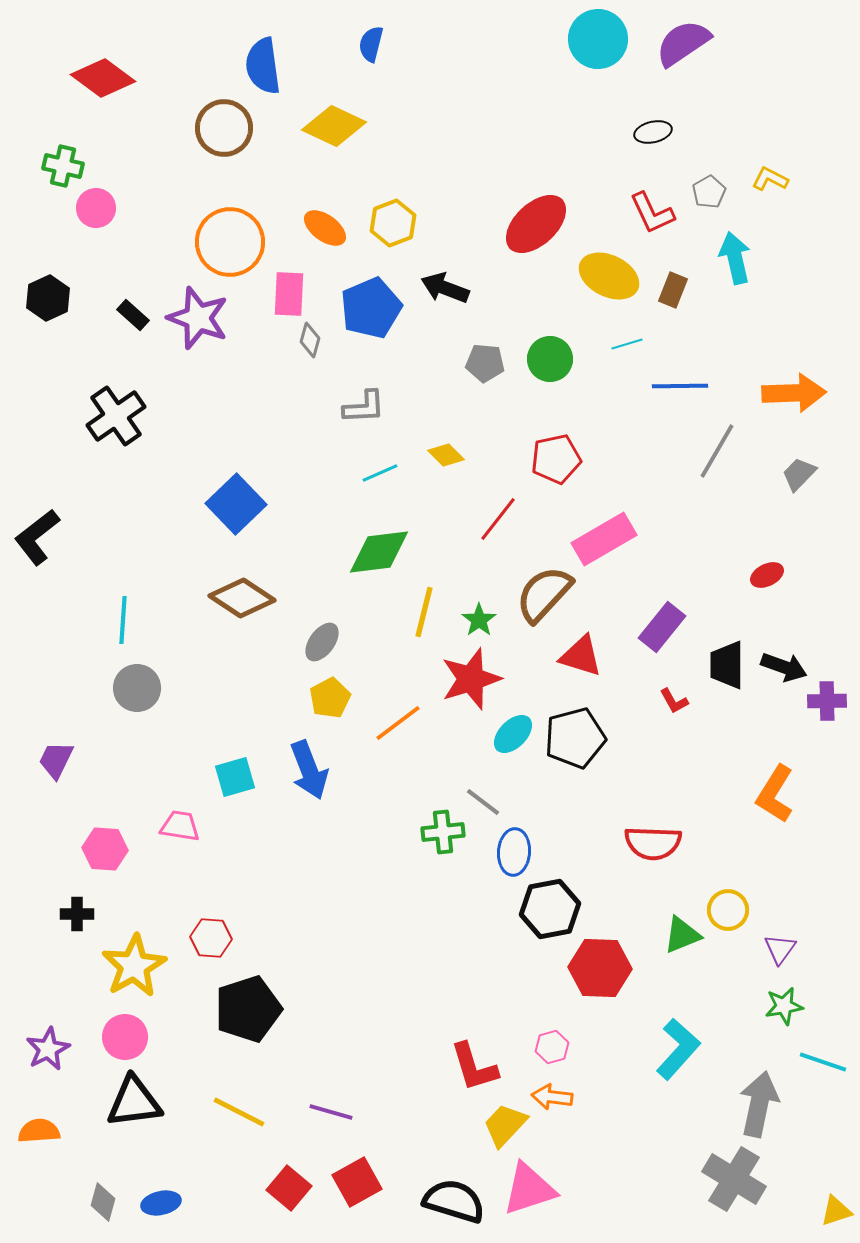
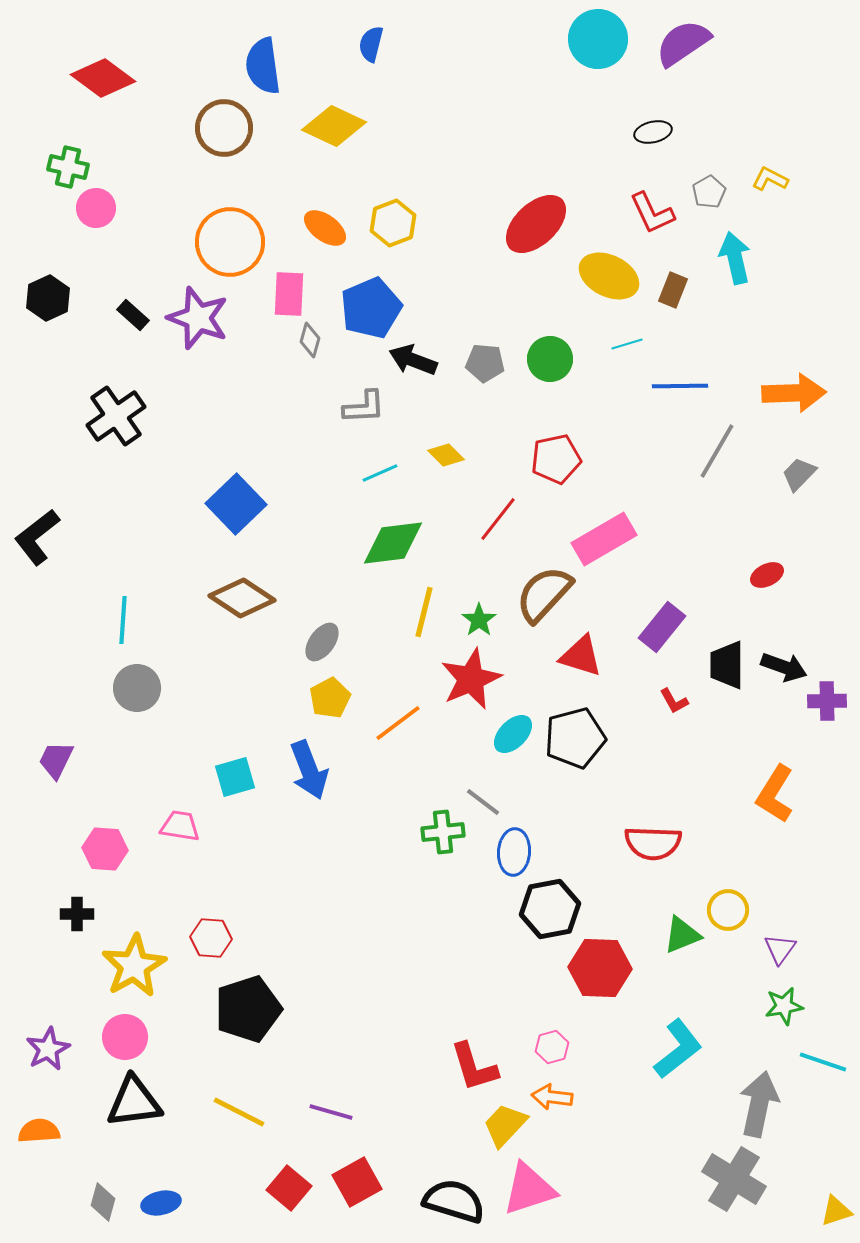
green cross at (63, 166): moved 5 px right, 1 px down
black arrow at (445, 288): moved 32 px left, 72 px down
green diamond at (379, 552): moved 14 px right, 9 px up
red star at (471, 679): rotated 6 degrees counterclockwise
cyan L-shape at (678, 1049): rotated 10 degrees clockwise
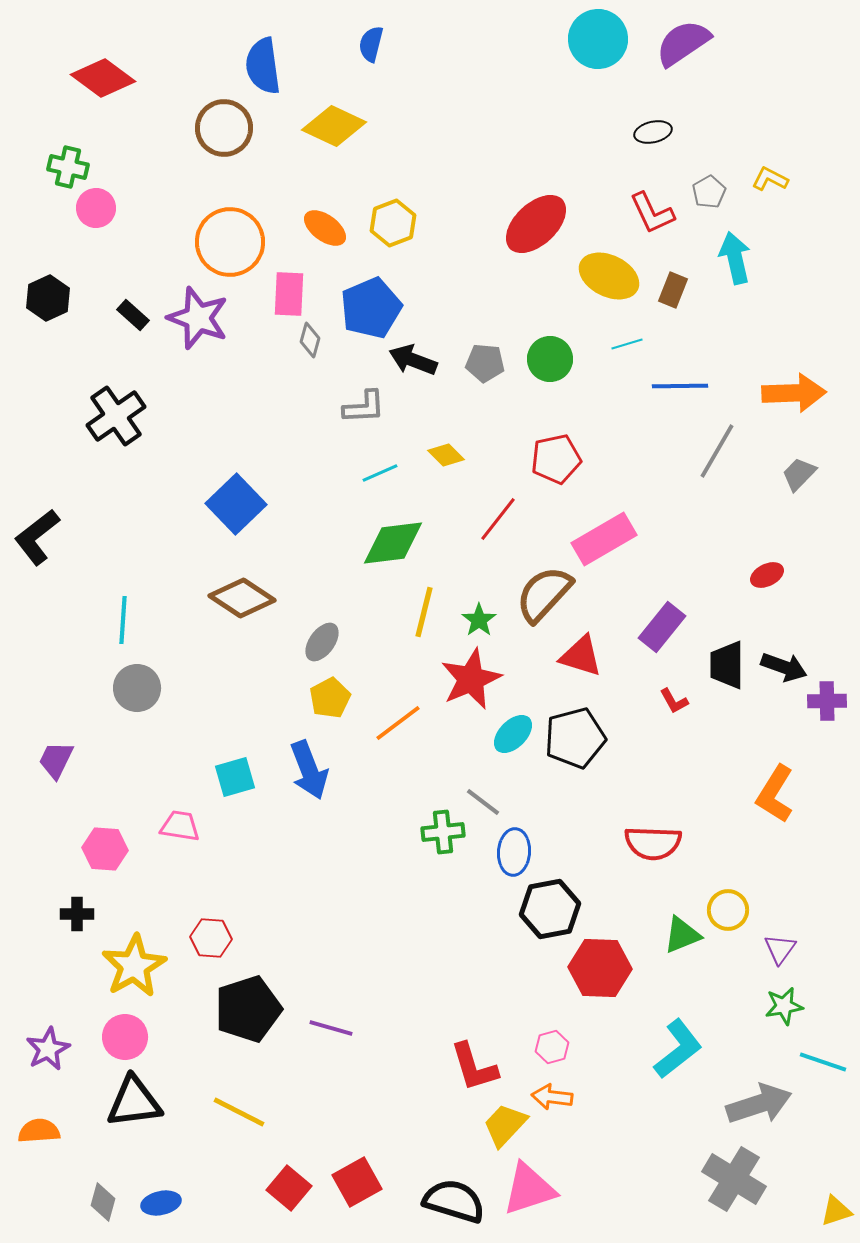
gray arrow at (759, 1104): rotated 60 degrees clockwise
purple line at (331, 1112): moved 84 px up
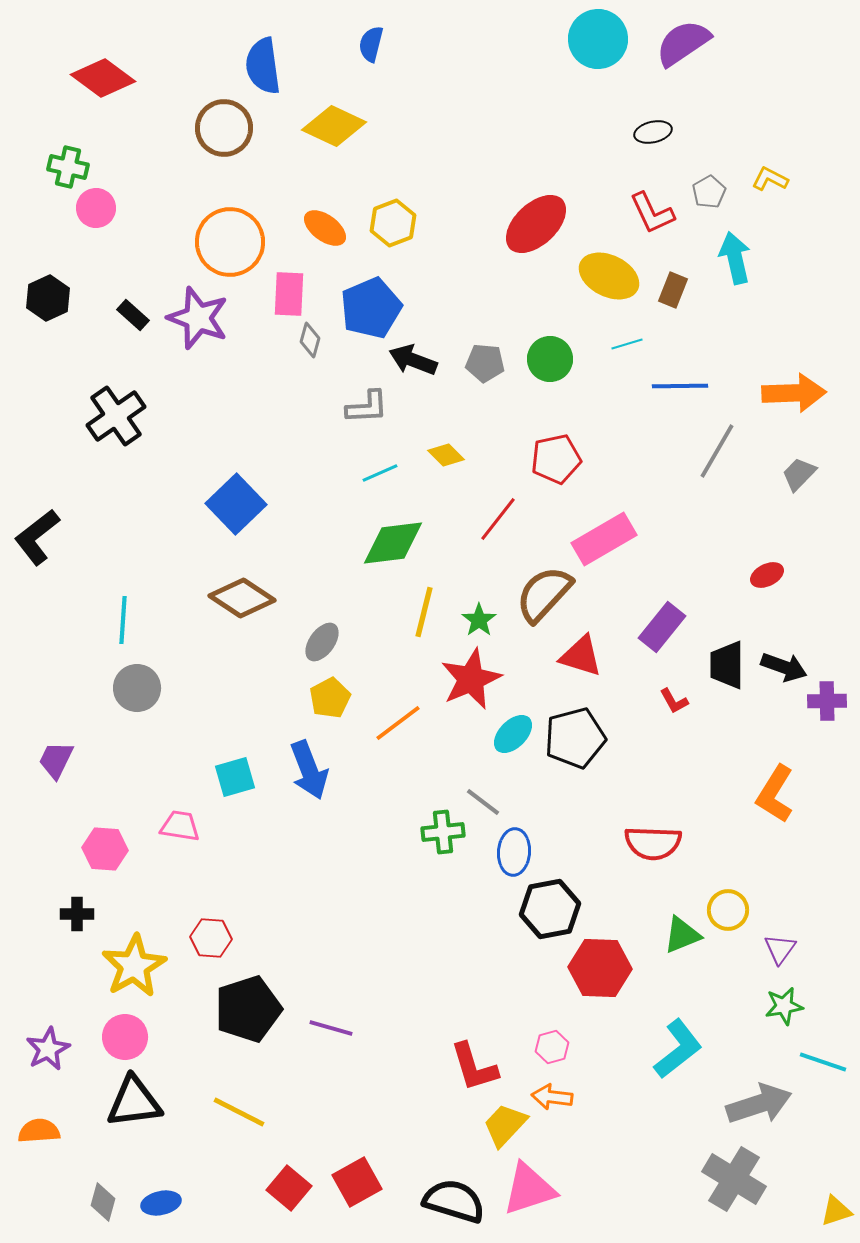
gray L-shape at (364, 407): moved 3 px right
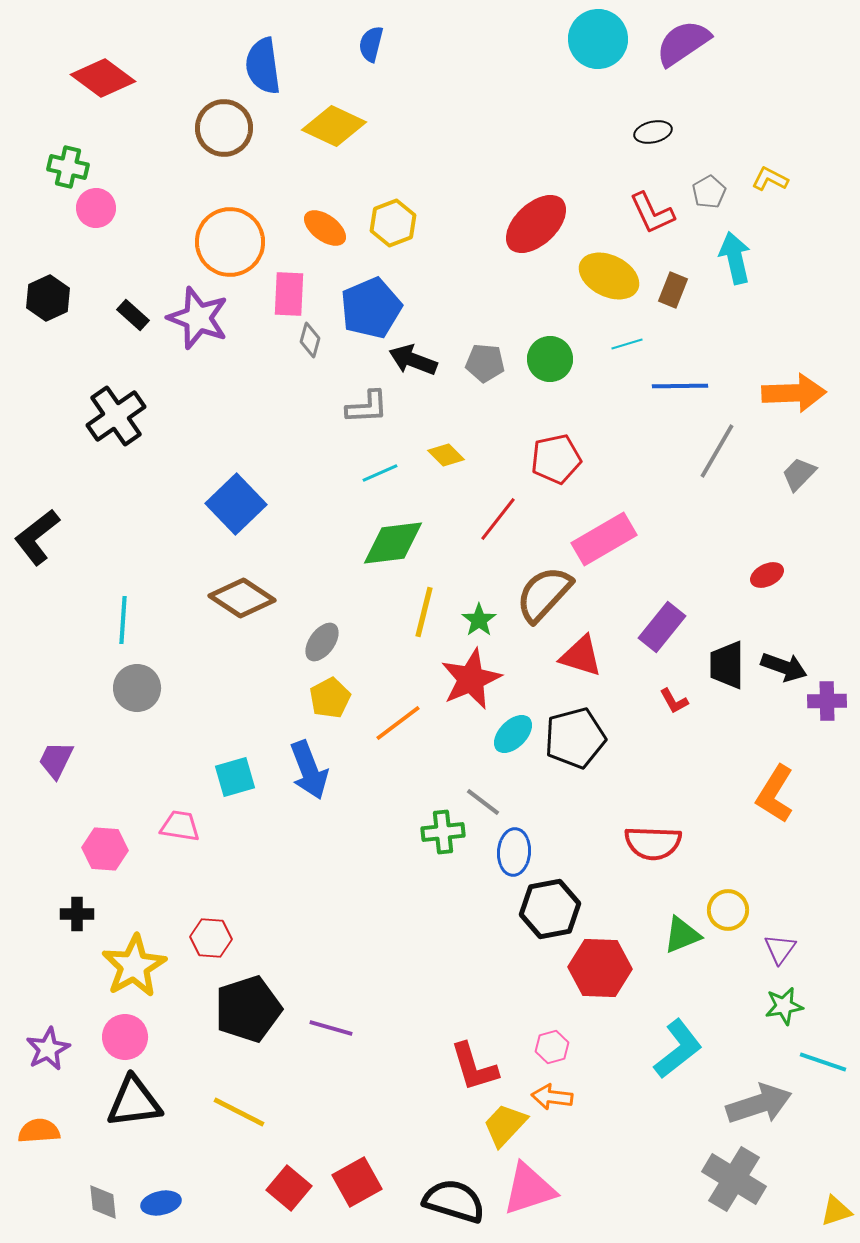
gray diamond at (103, 1202): rotated 21 degrees counterclockwise
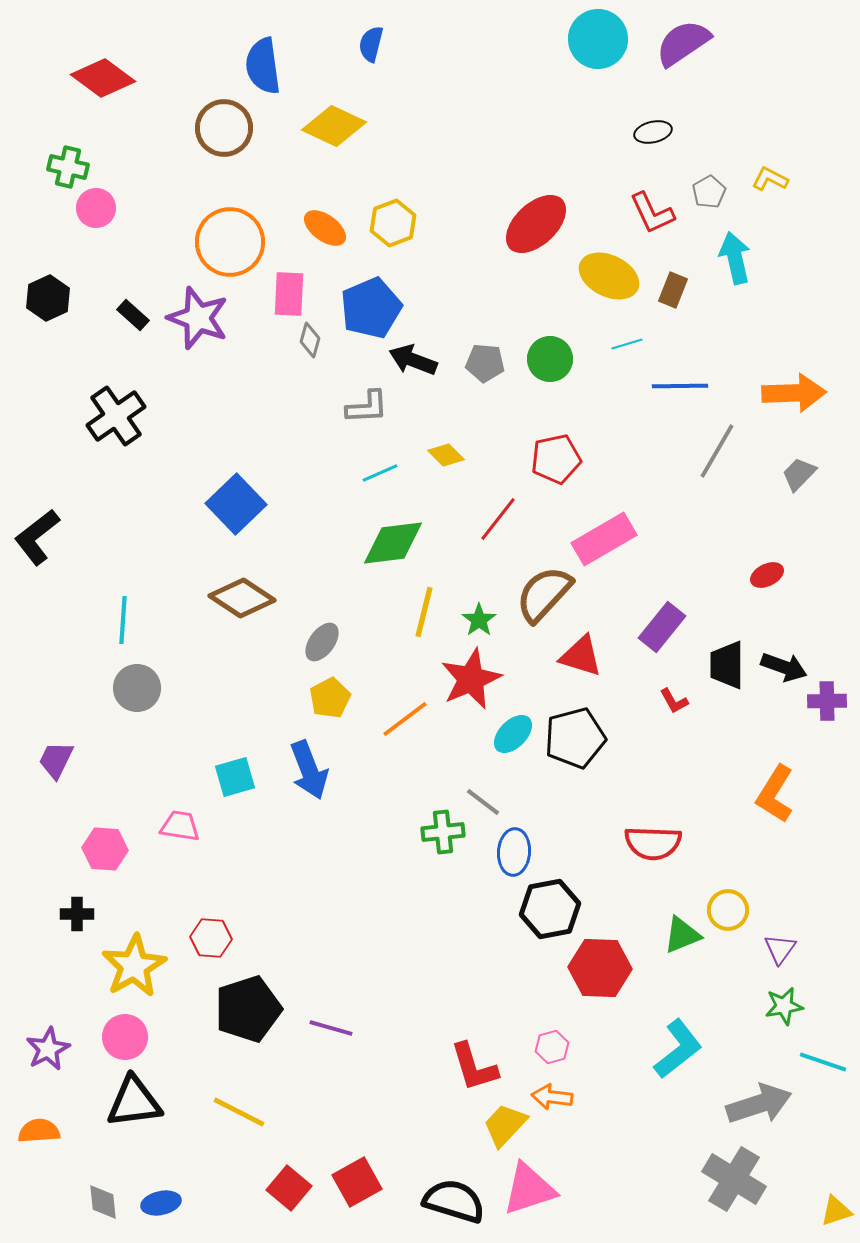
orange line at (398, 723): moved 7 px right, 4 px up
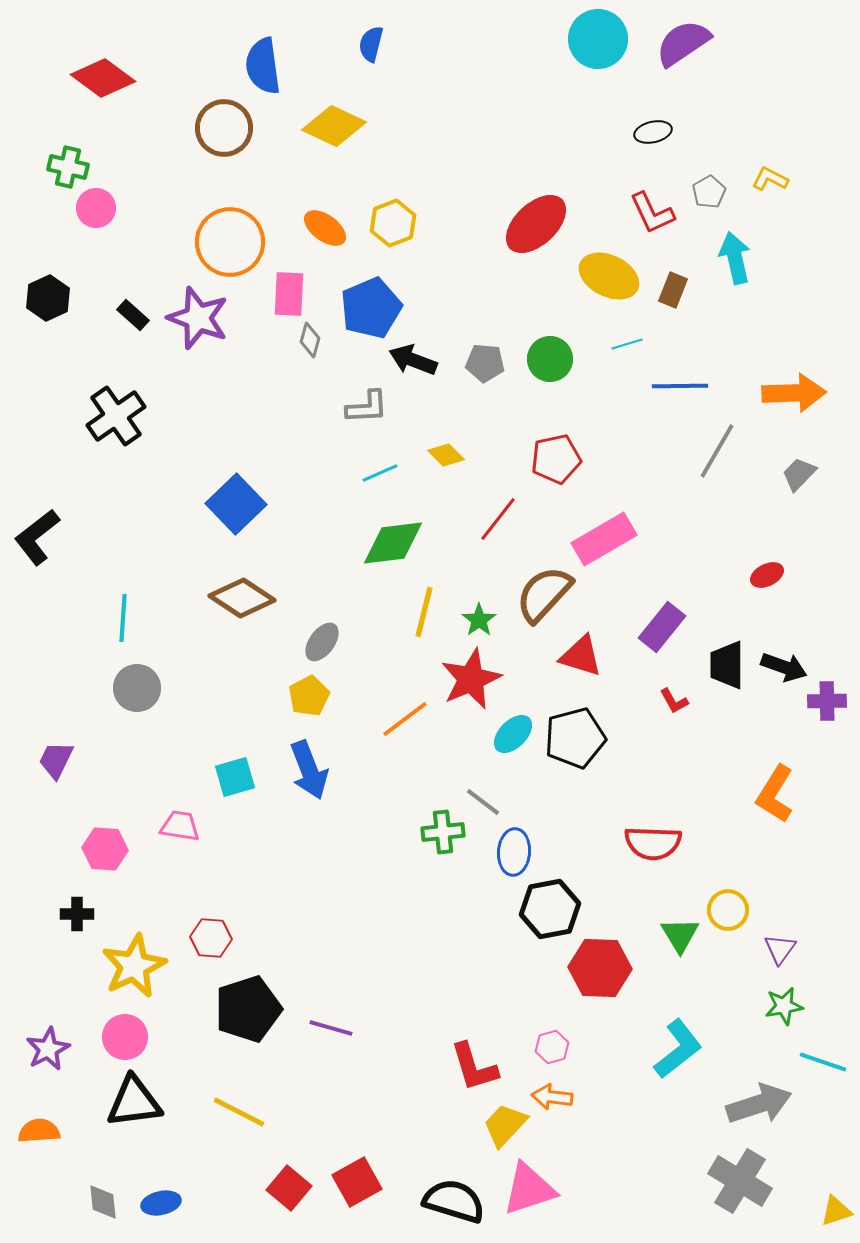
cyan line at (123, 620): moved 2 px up
yellow pentagon at (330, 698): moved 21 px left, 2 px up
green triangle at (682, 935): moved 2 px left; rotated 39 degrees counterclockwise
yellow star at (134, 966): rotated 4 degrees clockwise
gray cross at (734, 1179): moved 6 px right, 2 px down
